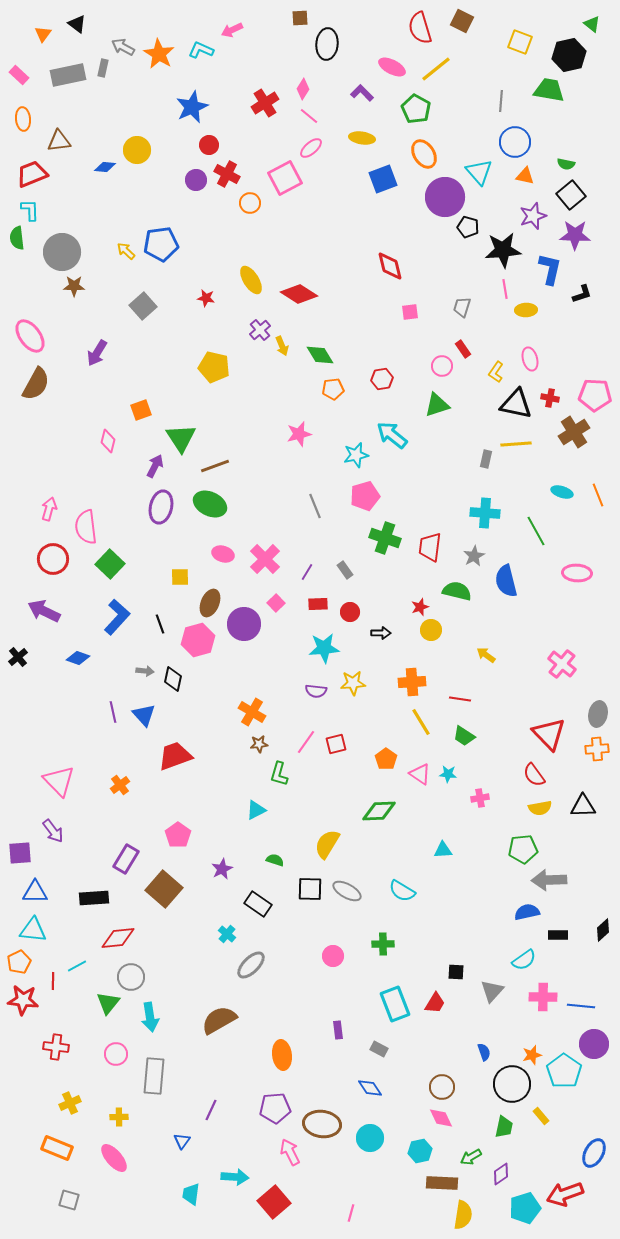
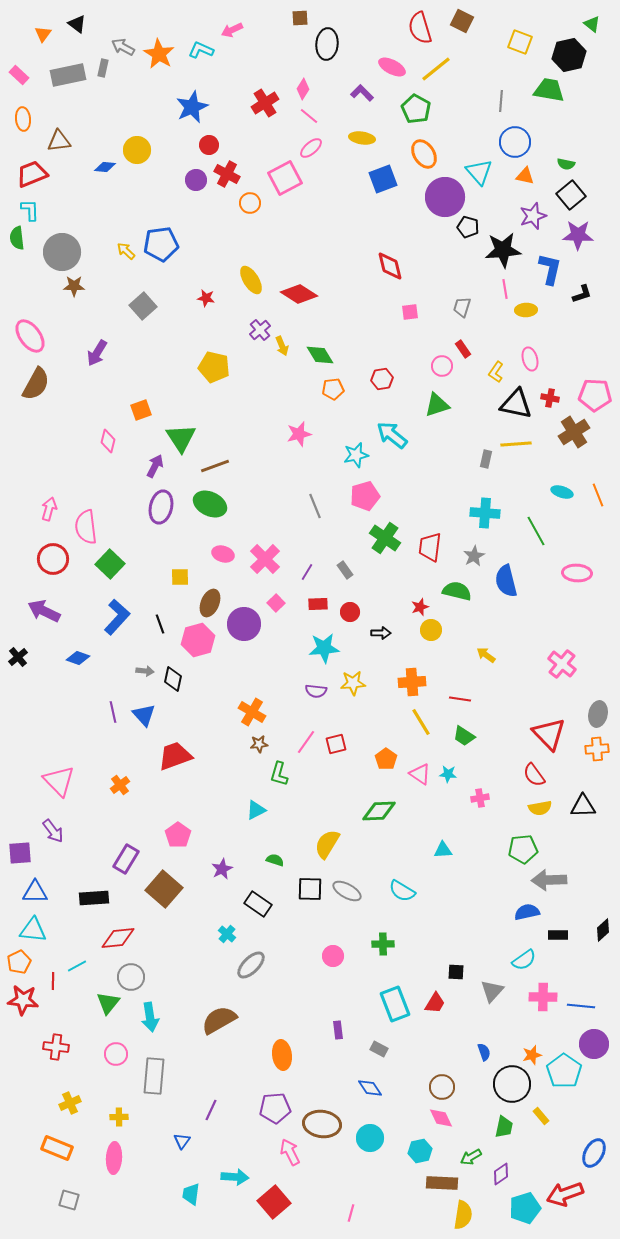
purple star at (575, 235): moved 3 px right
green cross at (385, 538): rotated 16 degrees clockwise
pink ellipse at (114, 1158): rotated 44 degrees clockwise
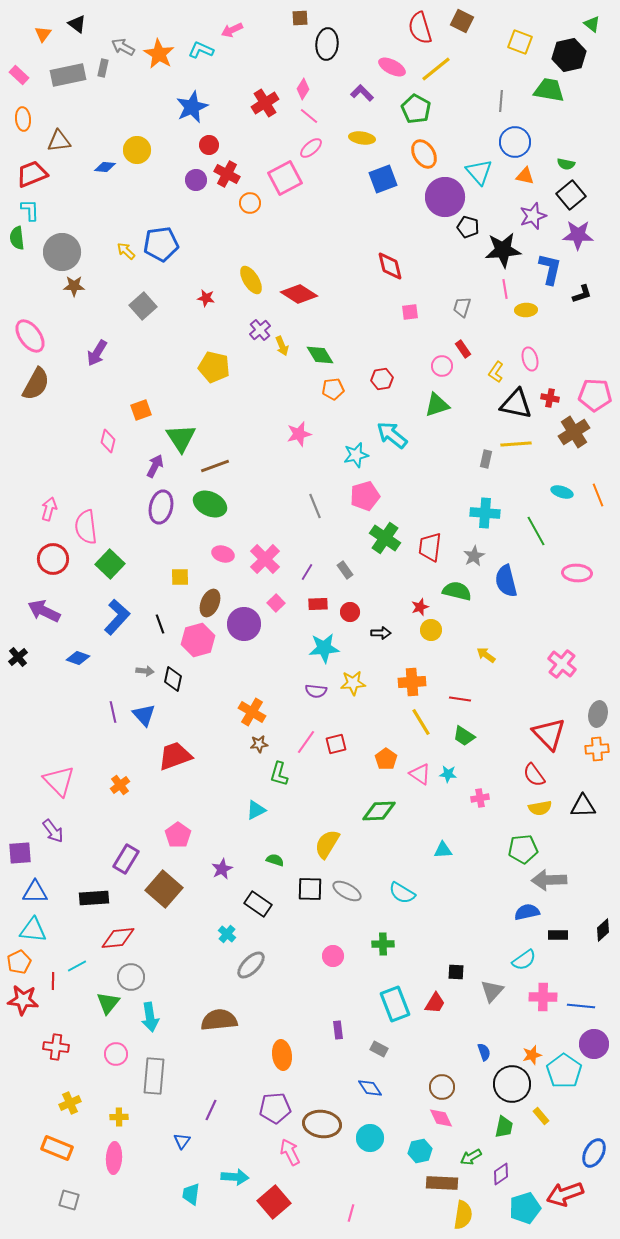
cyan semicircle at (402, 891): moved 2 px down
brown semicircle at (219, 1020): rotated 24 degrees clockwise
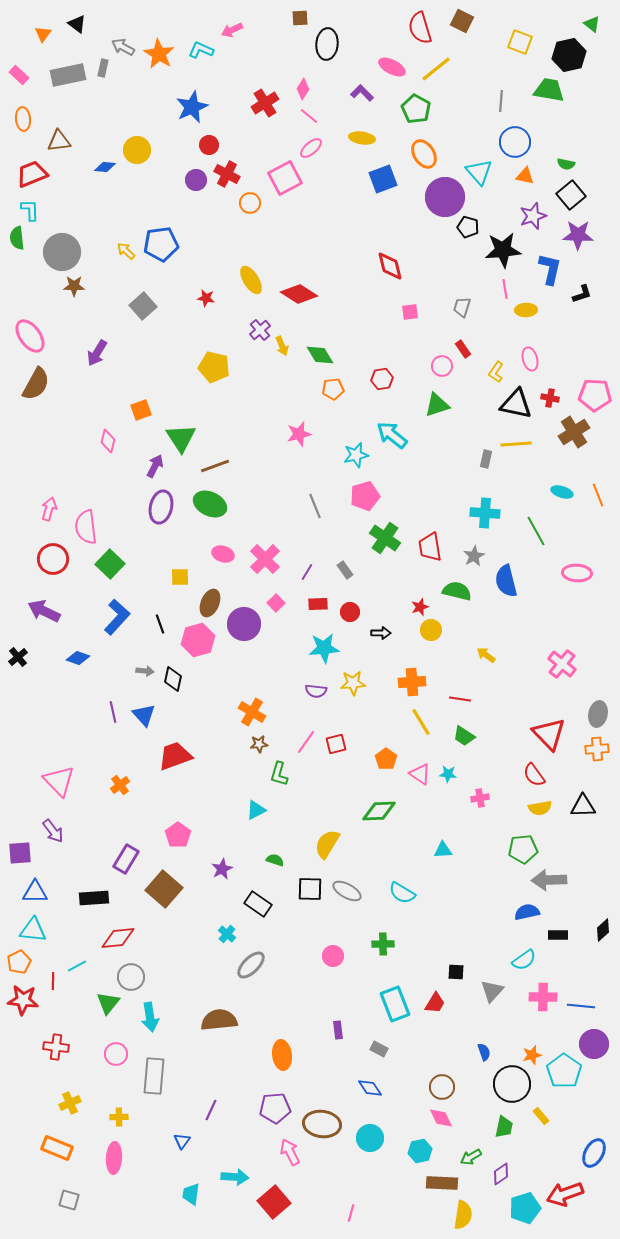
red trapezoid at (430, 547): rotated 16 degrees counterclockwise
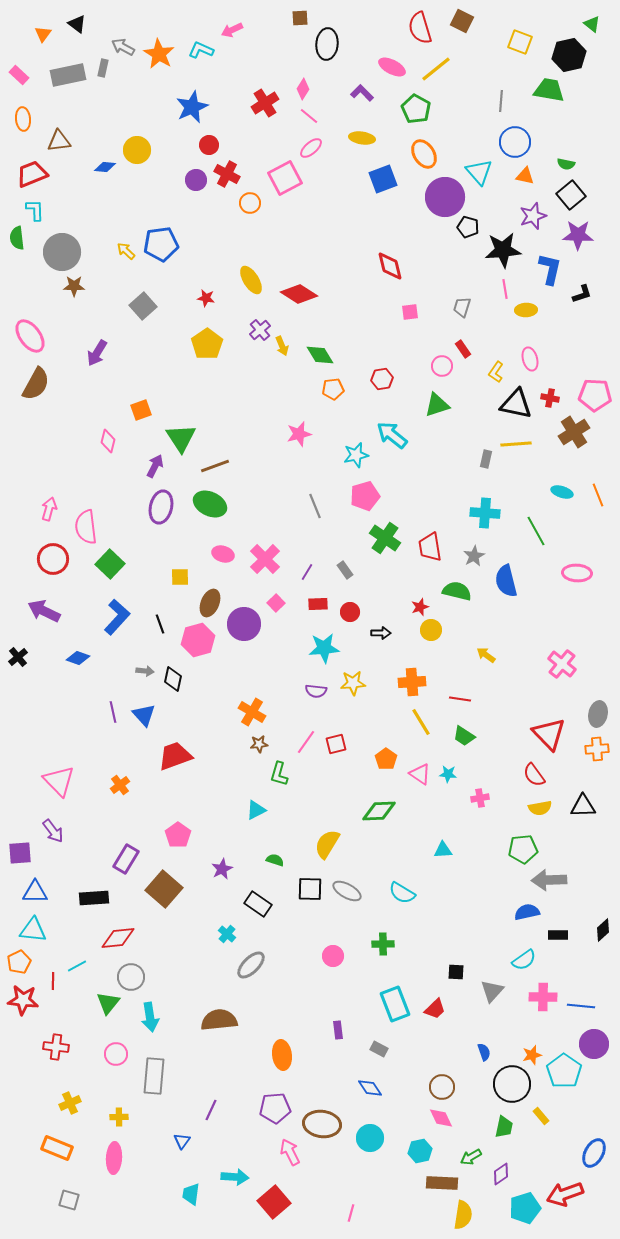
cyan L-shape at (30, 210): moved 5 px right
yellow pentagon at (214, 367): moved 7 px left, 23 px up; rotated 24 degrees clockwise
red trapezoid at (435, 1003): moved 6 px down; rotated 15 degrees clockwise
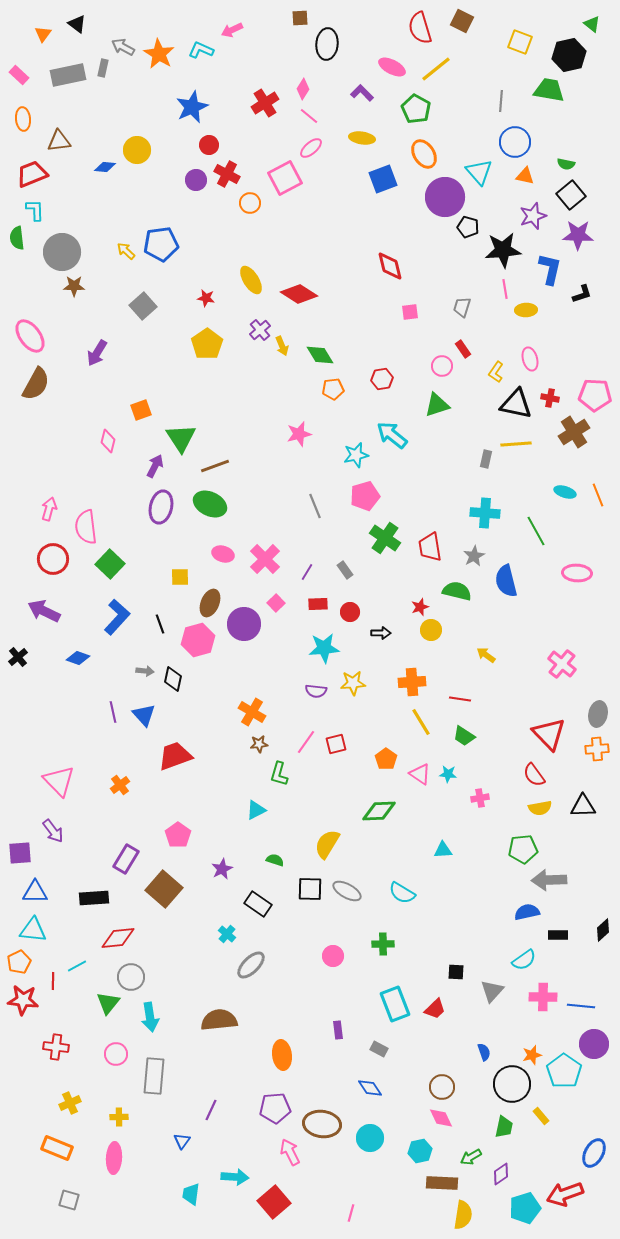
cyan ellipse at (562, 492): moved 3 px right
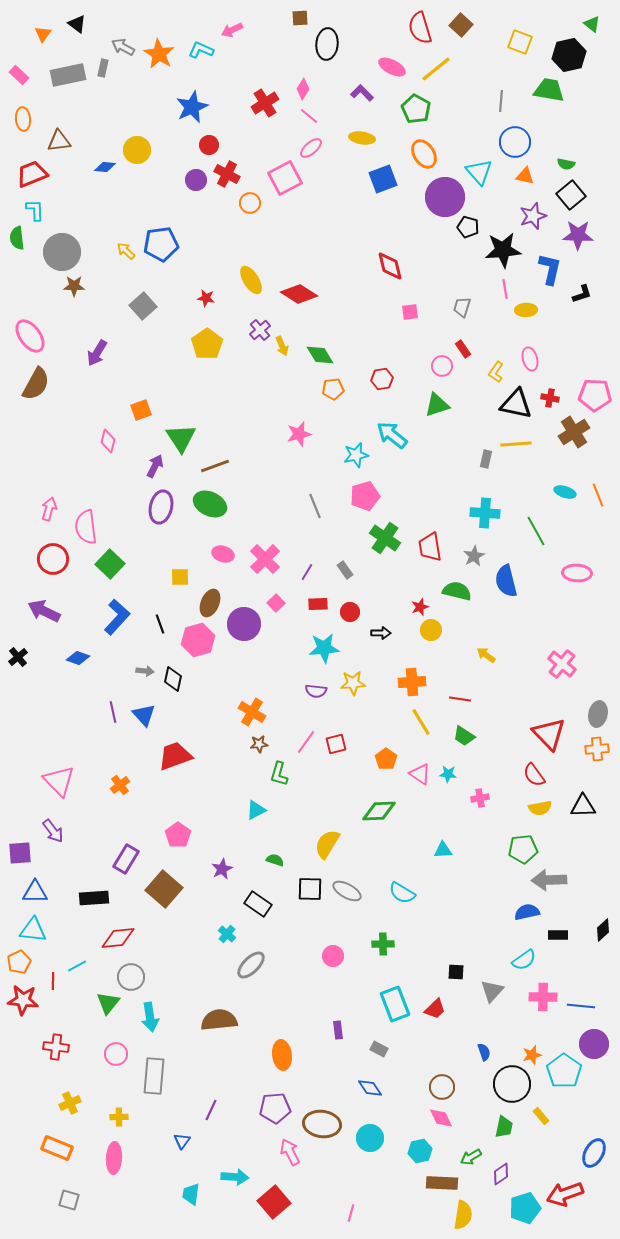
brown square at (462, 21): moved 1 px left, 4 px down; rotated 15 degrees clockwise
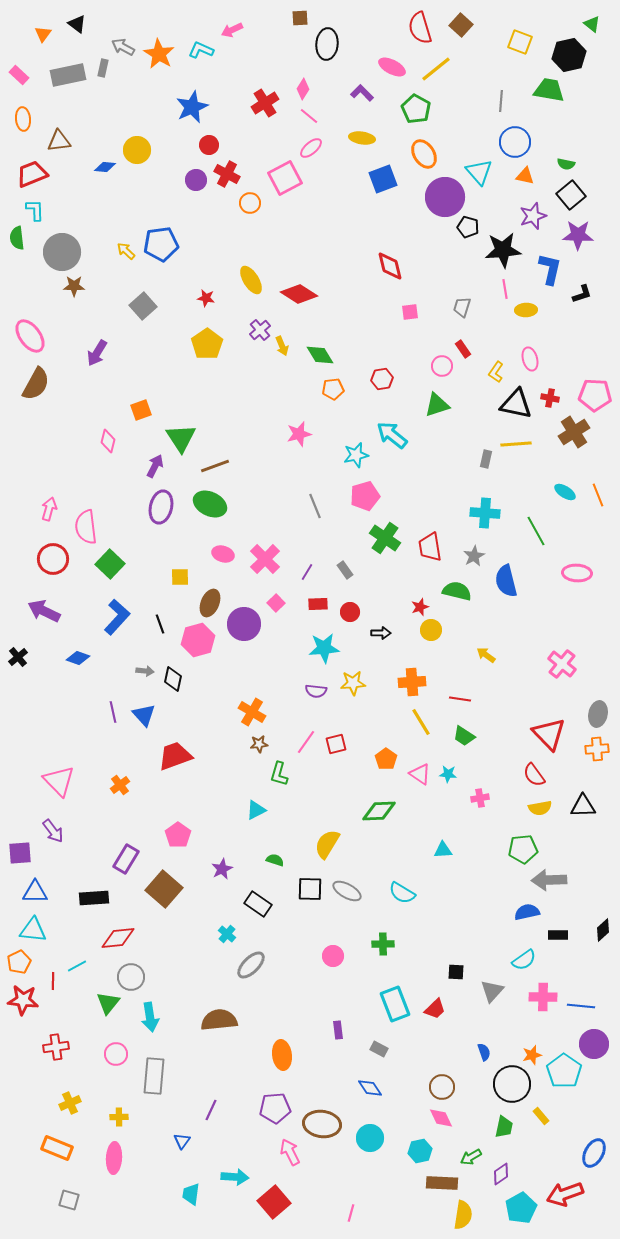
cyan ellipse at (565, 492): rotated 15 degrees clockwise
red cross at (56, 1047): rotated 15 degrees counterclockwise
cyan pentagon at (525, 1208): moved 4 px left; rotated 12 degrees counterclockwise
